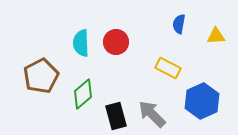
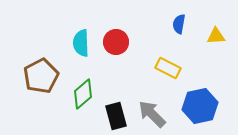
blue hexagon: moved 2 px left, 5 px down; rotated 12 degrees clockwise
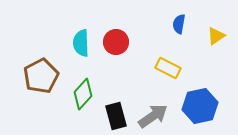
yellow triangle: rotated 30 degrees counterclockwise
green diamond: rotated 8 degrees counterclockwise
gray arrow: moved 1 px right, 2 px down; rotated 100 degrees clockwise
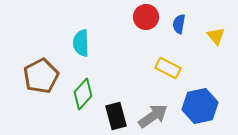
yellow triangle: rotated 36 degrees counterclockwise
red circle: moved 30 px right, 25 px up
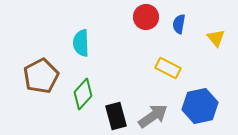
yellow triangle: moved 2 px down
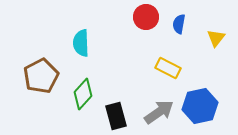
yellow triangle: rotated 18 degrees clockwise
gray arrow: moved 6 px right, 4 px up
